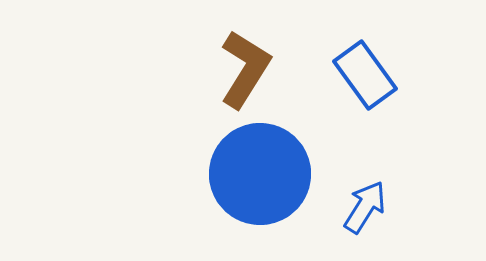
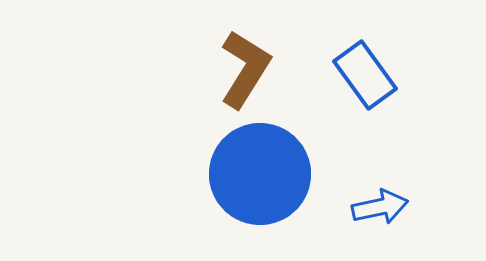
blue arrow: moved 15 px right; rotated 46 degrees clockwise
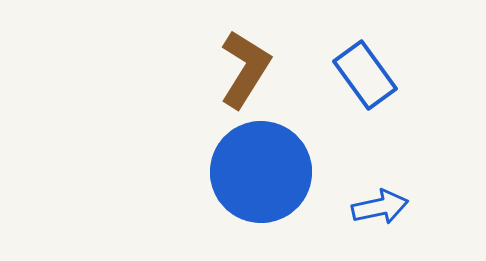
blue circle: moved 1 px right, 2 px up
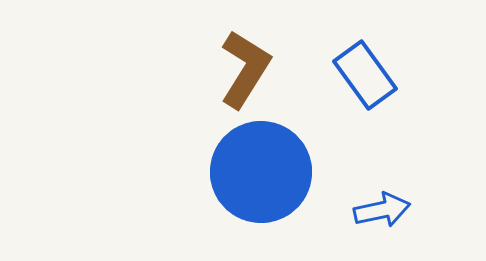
blue arrow: moved 2 px right, 3 px down
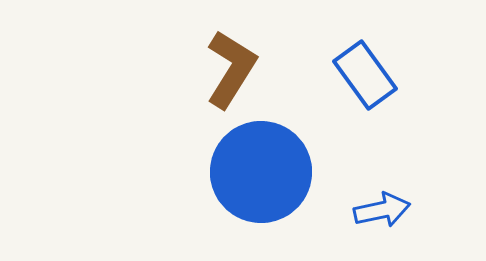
brown L-shape: moved 14 px left
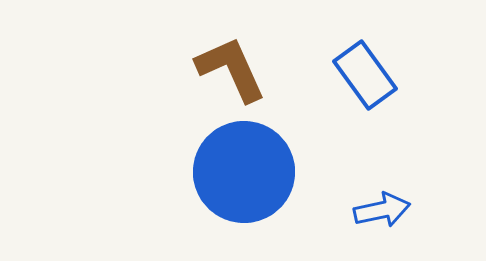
brown L-shape: rotated 56 degrees counterclockwise
blue circle: moved 17 px left
